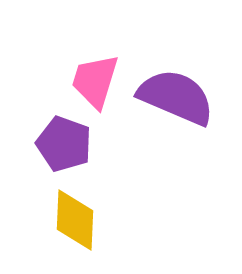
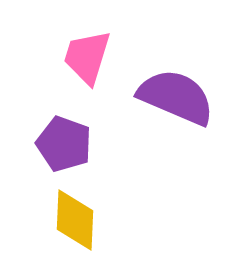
pink trapezoid: moved 8 px left, 24 px up
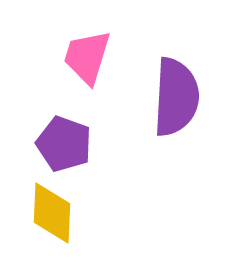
purple semicircle: rotated 70 degrees clockwise
yellow diamond: moved 23 px left, 7 px up
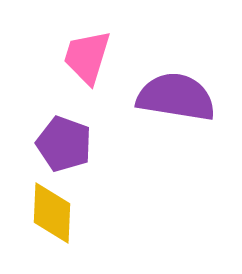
purple semicircle: rotated 84 degrees counterclockwise
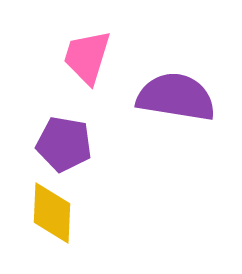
purple pentagon: rotated 10 degrees counterclockwise
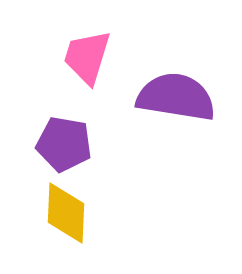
yellow diamond: moved 14 px right
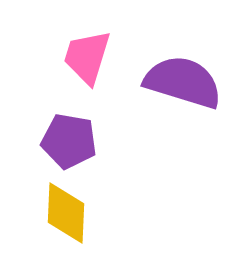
purple semicircle: moved 7 px right, 15 px up; rotated 8 degrees clockwise
purple pentagon: moved 5 px right, 3 px up
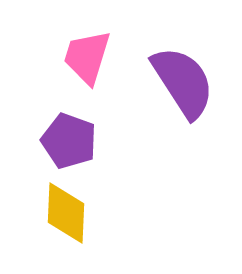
purple semicircle: rotated 40 degrees clockwise
purple pentagon: rotated 10 degrees clockwise
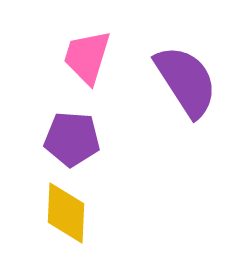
purple semicircle: moved 3 px right, 1 px up
purple pentagon: moved 3 px right, 2 px up; rotated 16 degrees counterclockwise
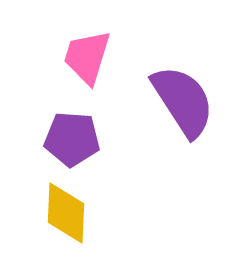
purple semicircle: moved 3 px left, 20 px down
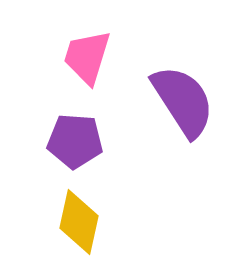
purple pentagon: moved 3 px right, 2 px down
yellow diamond: moved 13 px right, 9 px down; rotated 10 degrees clockwise
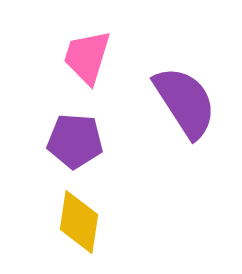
purple semicircle: moved 2 px right, 1 px down
yellow diamond: rotated 4 degrees counterclockwise
